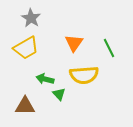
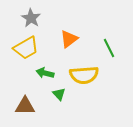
orange triangle: moved 5 px left, 4 px up; rotated 18 degrees clockwise
green arrow: moved 6 px up
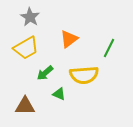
gray star: moved 1 px left, 1 px up
green line: rotated 54 degrees clockwise
green arrow: rotated 54 degrees counterclockwise
green triangle: rotated 24 degrees counterclockwise
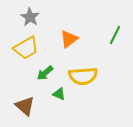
green line: moved 6 px right, 13 px up
yellow semicircle: moved 1 px left, 1 px down
brown triangle: rotated 40 degrees clockwise
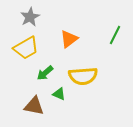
gray star: rotated 12 degrees clockwise
brown triangle: moved 9 px right; rotated 30 degrees counterclockwise
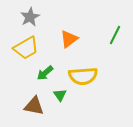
green triangle: moved 1 px right, 1 px down; rotated 32 degrees clockwise
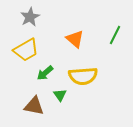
orange triangle: moved 6 px right; rotated 42 degrees counterclockwise
yellow trapezoid: moved 2 px down
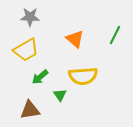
gray star: rotated 30 degrees clockwise
green arrow: moved 5 px left, 4 px down
brown triangle: moved 4 px left, 4 px down; rotated 20 degrees counterclockwise
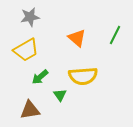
gray star: rotated 12 degrees counterclockwise
orange triangle: moved 2 px right, 1 px up
